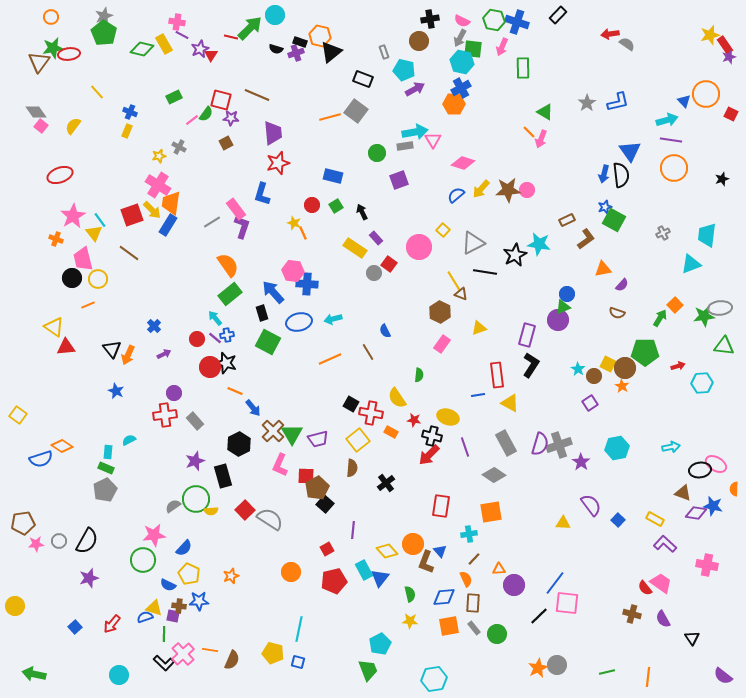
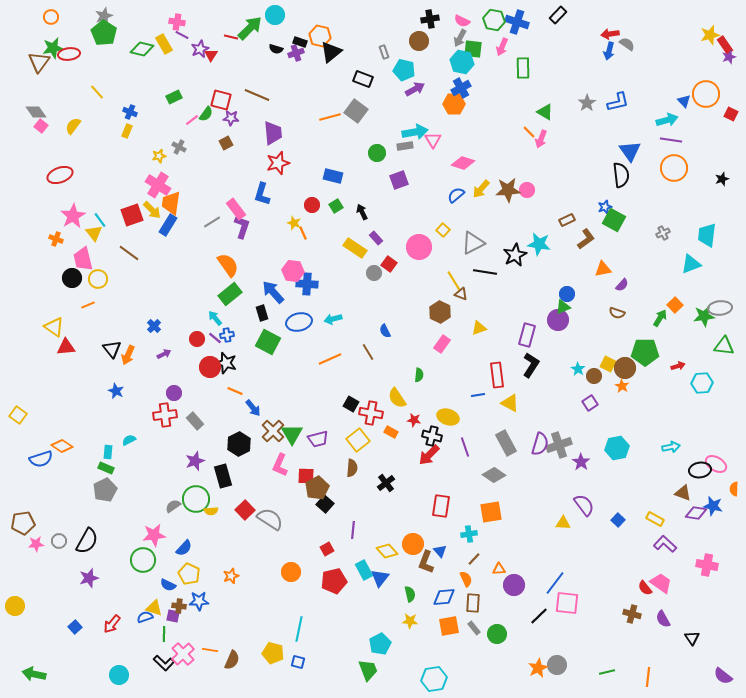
blue arrow at (604, 174): moved 5 px right, 123 px up
purple semicircle at (591, 505): moved 7 px left
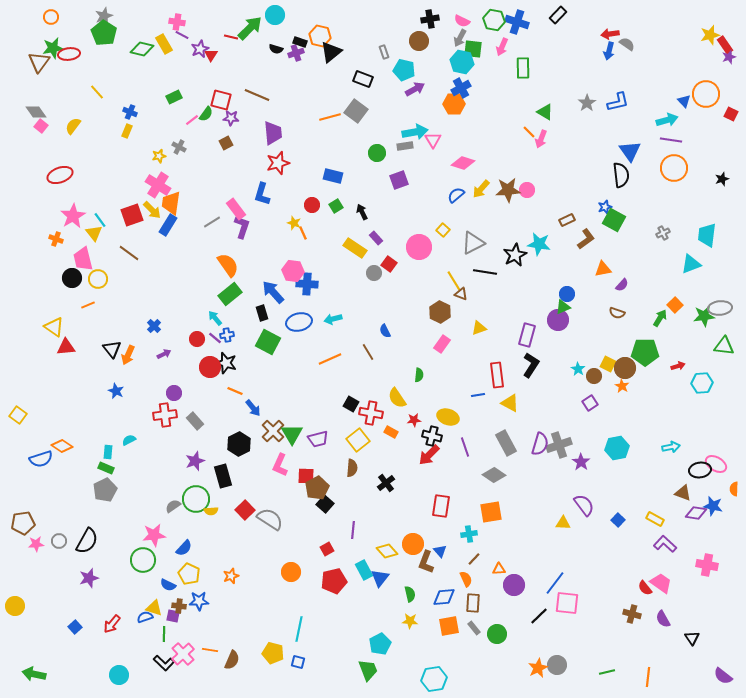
red star at (414, 420): rotated 16 degrees counterclockwise
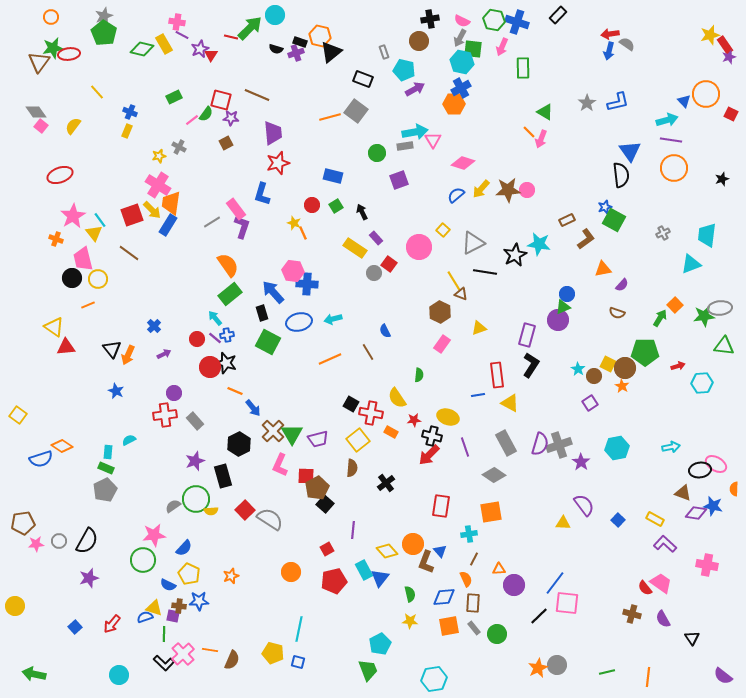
brown line at (474, 559): rotated 16 degrees counterclockwise
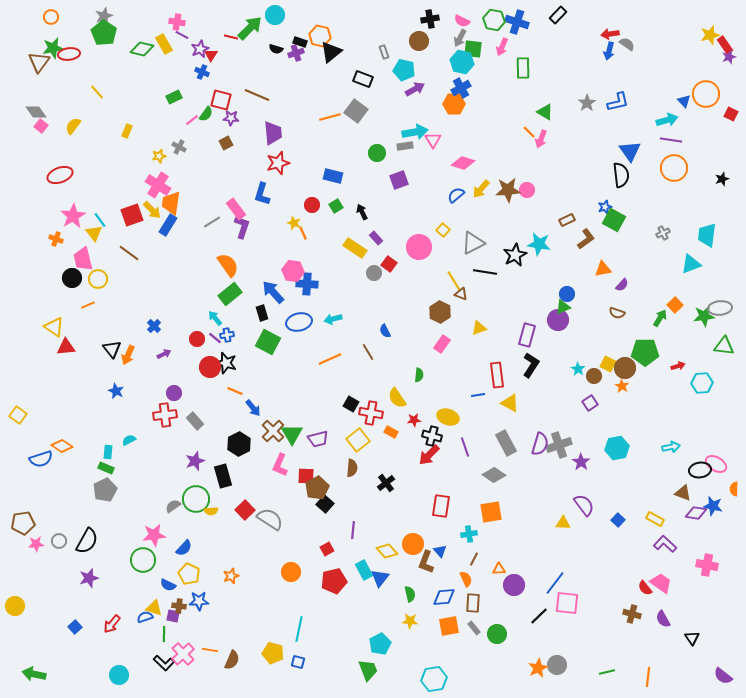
blue cross at (130, 112): moved 72 px right, 40 px up
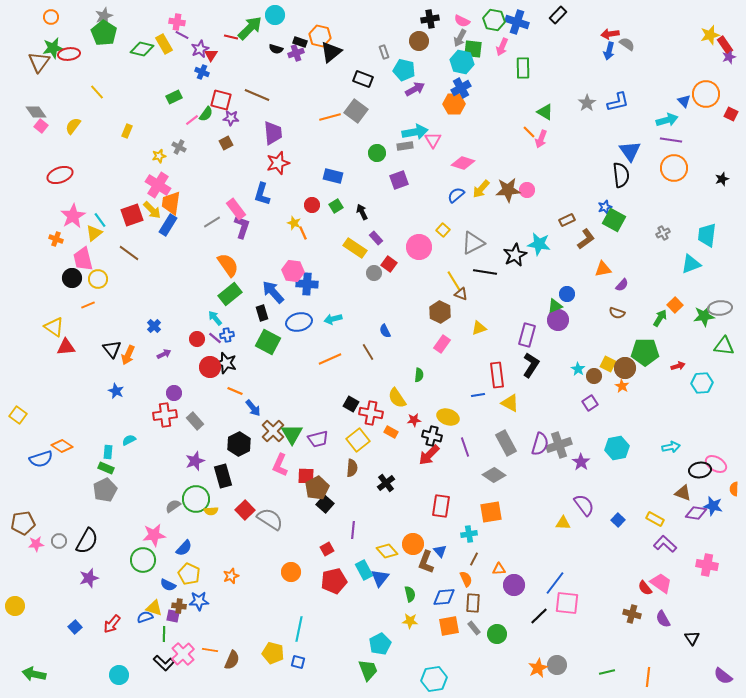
yellow triangle at (94, 233): rotated 30 degrees clockwise
green triangle at (563, 307): moved 8 px left, 1 px up
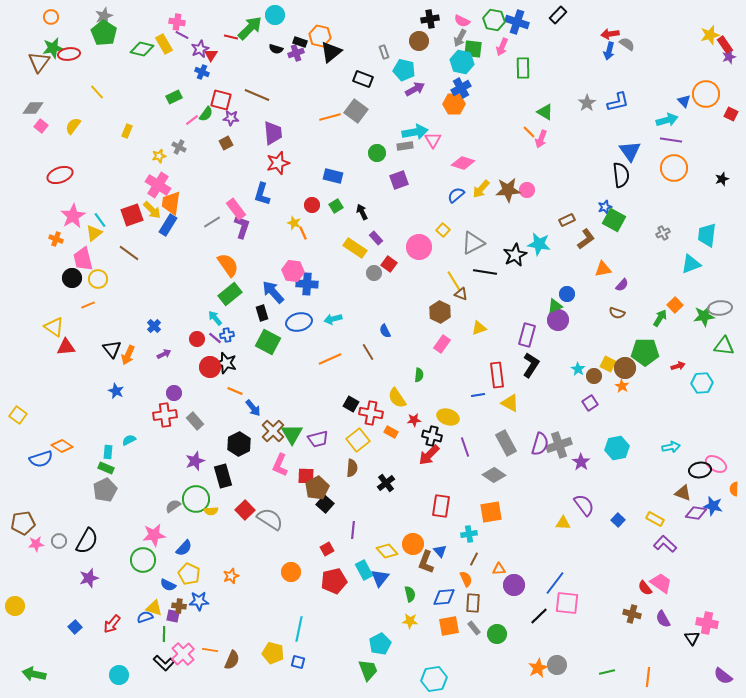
gray diamond at (36, 112): moved 3 px left, 4 px up; rotated 55 degrees counterclockwise
pink cross at (707, 565): moved 58 px down
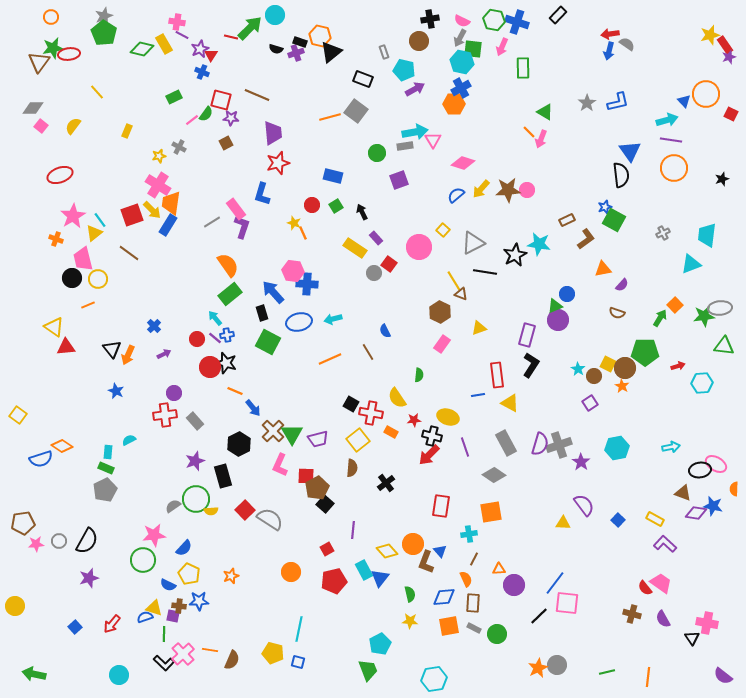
gray rectangle at (474, 628): rotated 24 degrees counterclockwise
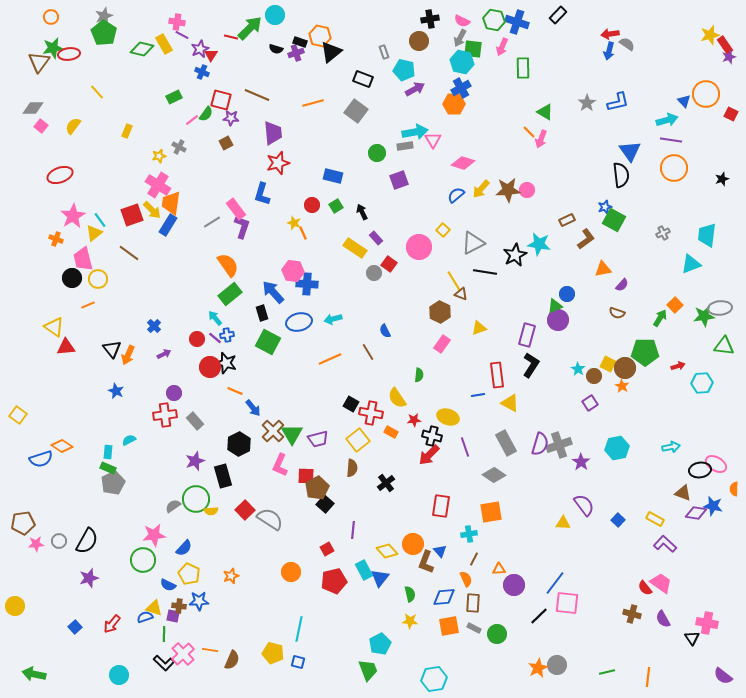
orange line at (330, 117): moved 17 px left, 14 px up
green rectangle at (106, 468): moved 2 px right
gray pentagon at (105, 490): moved 8 px right, 7 px up
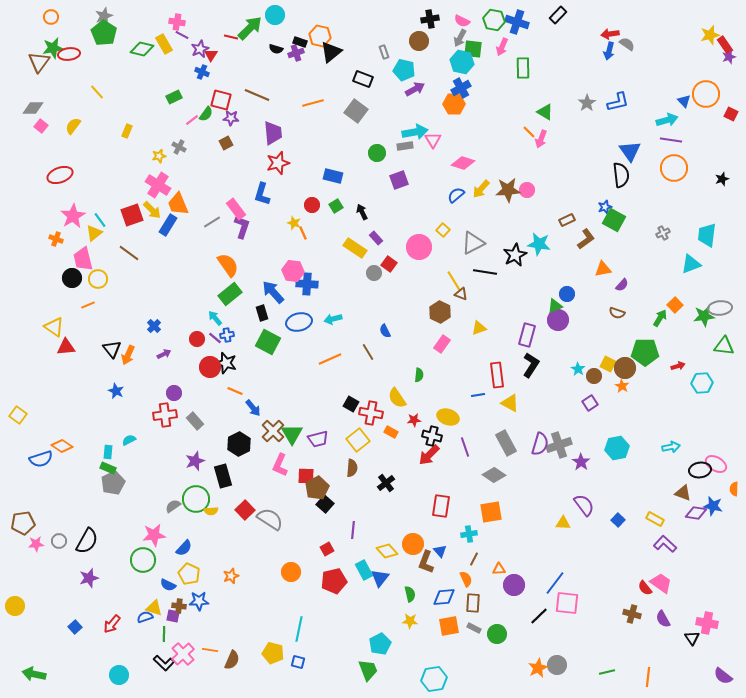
orange trapezoid at (171, 203): moved 7 px right, 1 px down; rotated 30 degrees counterclockwise
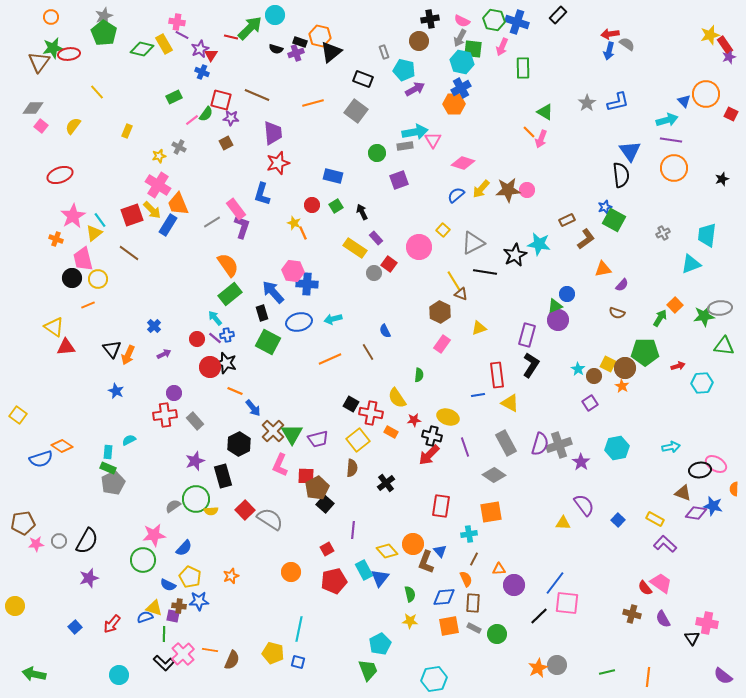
yellow pentagon at (189, 574): moved 1 px right, 3 px down
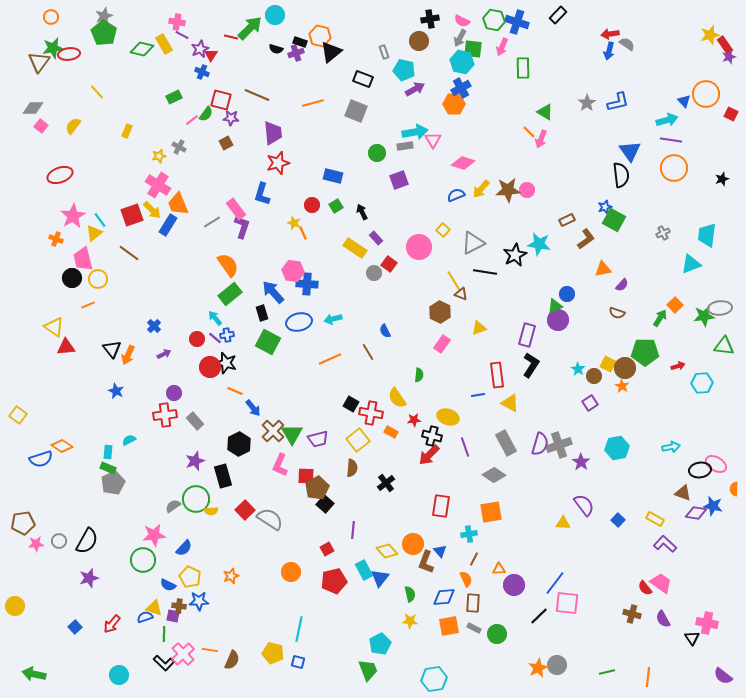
gray square at (356, 111): rotated 15 degrees counterclockwise
blue semicircle at (456, 195): rotated 18 degrees clockwise
